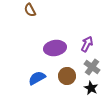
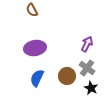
brown semicircle: moved 2 px right
purple ellipse: moved 20 px left
gray cross: moved 5 px left, 1 px down
blue semicircle: rotated 36 degrees counterclockwise
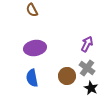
blue semicircle: moved 5 px left; rotated 36 degrees counterclockwise
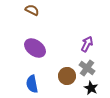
brown semicircle: rotated 144 degrees clockwise
purple ellipse: rotated 45 degrees clockwise
blue semicircle: moved 6 px down
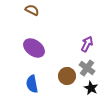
purple ellipse: moved 1 px left
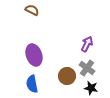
purple ellipse: moved 7 px down; rotated 35 degrees clockwise
black star: rotated 16 degrees counterclockwise
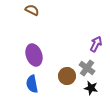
purple arrow: moved 9 px right
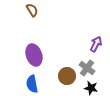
brown semicircle: rotated 32 degrees clockwise
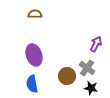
brown semicircle: moved 3 px right, 4 px down; rotated 56 degrees counterclockwise
